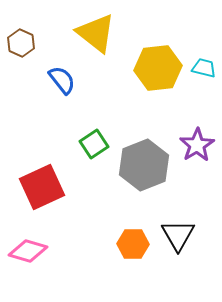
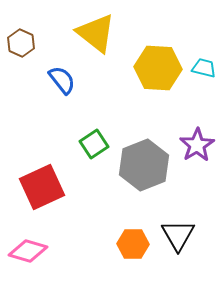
yellow hexagon: rotated 9 degrees clockwise
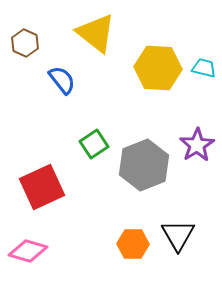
brown hexagon: moved 4 px right
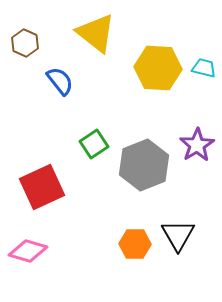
blue semicircle: moved 2 px left, 1 px down
orange hexagon: moved 2 px right
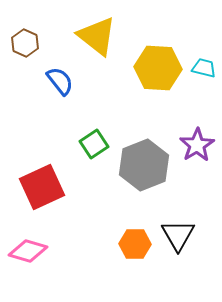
yellow triangle: moved 1 px right, 3 px down
